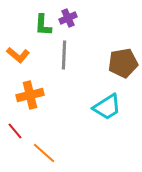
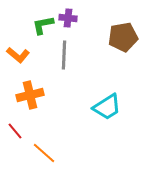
purple cross: rotated 30 degrees clockwise
green L-shape: rotated 75 degrees clockwise
brown pentagon: moved 26 px up
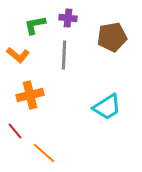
green L-shape: moved 8 px left
brown pentagon: moved 11 px left
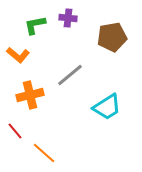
gray line: moved 6 px right, 20 px down; rotated 48 degrees clockwise
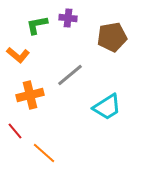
green L-shape: moved 2 px right
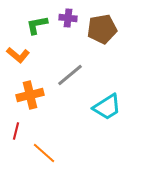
brown pentagon: moved 10 px left, 8 px up
red line: moved 1 px right; rotated 54 degrees clockwise
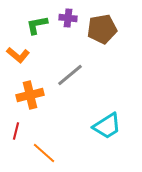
cyan trapezoid: moved 19 px down
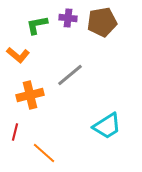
brown pentagon: moved 7 px up
red line: moved 1 px left, 1 px down
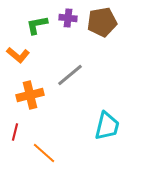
cyan trapezoid: rotated 44 degrees counterclockwise
